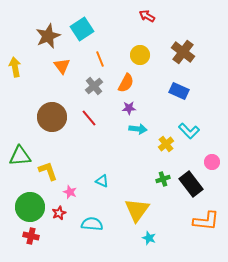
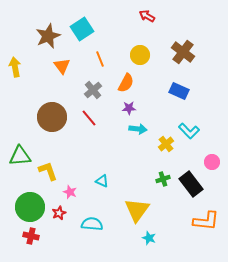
gray cross: moved 1 px left, 4 px down
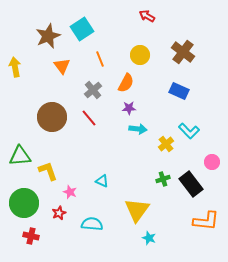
green circle: moved 6 px left, 4 px up
